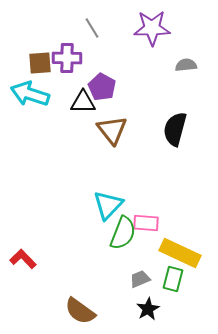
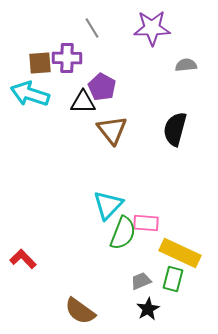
gray trapezoid: moved 1 px right, 2 px down
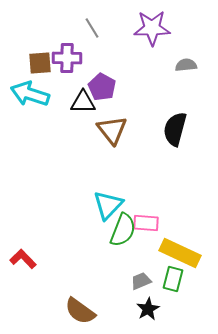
green semicircle: moved 3 px up
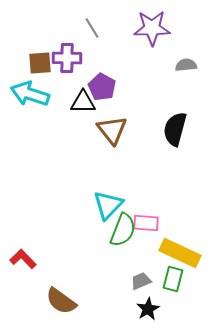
brown semicircle: moved 19 px left, 10 px up
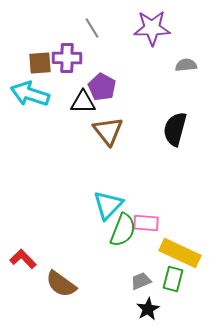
brown triangle: moved 4 px left, 1 px down
brown semicircle: moved 17 px up
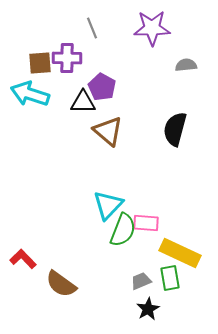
gray line: rotated 10 degrees clockwise
brown triangle: rotated 12 degrees counterclockwise
green rectangle: moved 3 px left, 1 px up; rotated 25 degrees counterclockwise
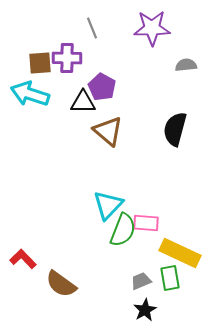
black star: moved 3 px left, 1 px down
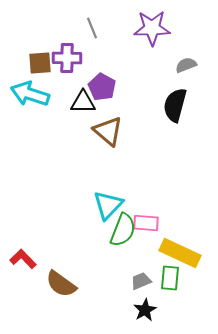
gray semicircle: rotated 15 degrees counterclockwise
black semicircle: moved 24 px up
green rectangle: rotated 15 degrees clockwise
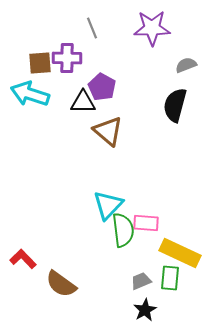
green semicircle: rotated 28 degrees counterclockwise
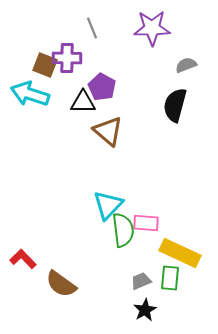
brown square: moved 5 px right, 2 px down; rotated 25 degrees clockwise
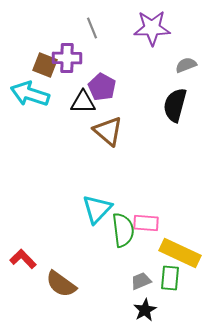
cyan triangle: moved 11 px left, 4 px down
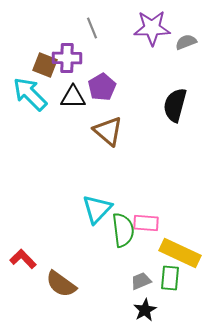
gray semicircle: moved 23 px up
purple pentagon: rotated 12 degrees clockwise
cyan arrow: rotated 27 degrees clockwise
black triangle: moved 10 px left, 5 px up
